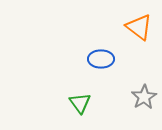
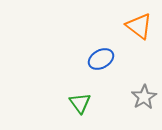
orange triangle: moved 1 px up
blue ellipse: rotated 30 degrees counterclockwise
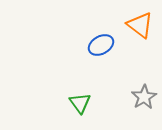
orange triangle: moved 1 px right, 1 px up
blue ellipse: moved 14 px up
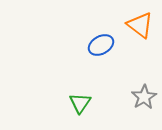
green triangle: rotated 10 degrees clockwise
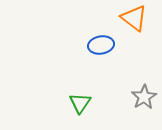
orange triangle: moved 6 px left, 7 px up
blue ellipse: rotated 20 degrees clockwise
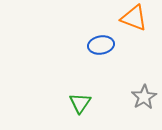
orange triangle: rotated 16 degrees counterclockwise
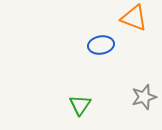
gray star: rotated 15 degrees clockwise
green triangle: moved 2 px down
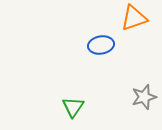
orange triangle: rotated 40 degrees counterclockwise
green triangle: moved 7 px left, 2 px down
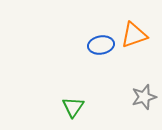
orange triangle: moved 17 px down
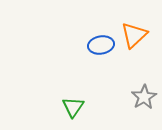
orange triangle: rotated 24 degrees counterclockwise
gray star: rotated 15 degrees counterclockwise
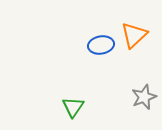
gray star: rotated 10 degrees clockwise
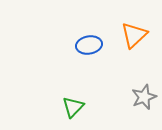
blue ellipse: moved 12 px left
green triangle: rotated 10 degrees clockwise
